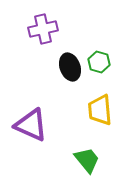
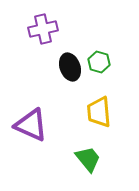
yellow trapezoid: moved 1 px left, 2 px down
green trapezoid: moved 1 px right, 1 px up
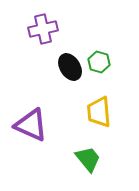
black ellipse: rotated 12 degrees counterclockwise
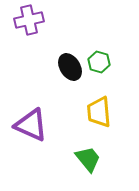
purple cross: moved 14 px left, 9 px up
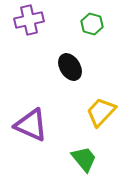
green hexagon: moved 7 px left, 38 px up
yellow trapezoid: moved 2 px right; rotated 48 degrees clockwise
green trapezoid: moved 4 px left
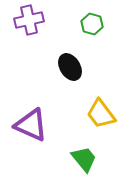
yellow trapezoid: moved 2 px down; rotated 80 degrees counterclockwise
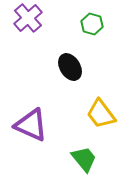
purple cross: moved 1 px left, 2 px up; rotated 28 degrees counterclockwise
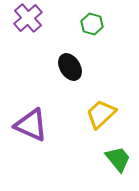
yellow trapezoid: rotated 84 degrees clockwise
green trapezoid: moved 34 px right
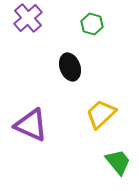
black ellipse: rotated 12 degrees clockwise
green trapezoid: moved 3 px down
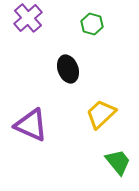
black ellipse: moved 2 px left, 2 px down
